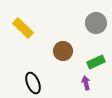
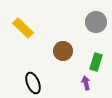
gray circle: moved 1 px up
green rectangle: rotated 48 degrees counterclockwise
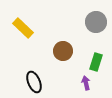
black ellipse: moved 1 px right, 1 px up
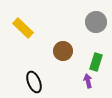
purple arrow: moved 2 px right, 2 px up
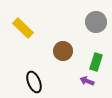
purple arrow: moved 1 px left; rotated 56 degrees counterclockwise
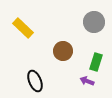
gray circle: moved 2 px left
black ellipse: moved 1 px right, 1 px up
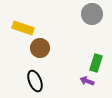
gray circle: moved 2 px left, 8 px up
yellow rectangle: rotated 25 degrees counterclockwise
brown circle: moved 23 px left, 3 px up
green rectangle: moved 1 px down
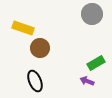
green rectangle: rotated 42 degrees clockwise
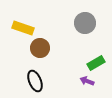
gray circle: moved 7 px left, 9 px down
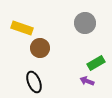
yellow rectangle: moved 1 px left
black ellipse: moved 1 px left, 1 px down
